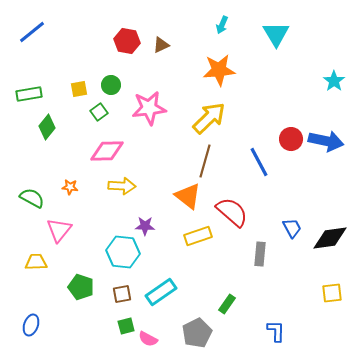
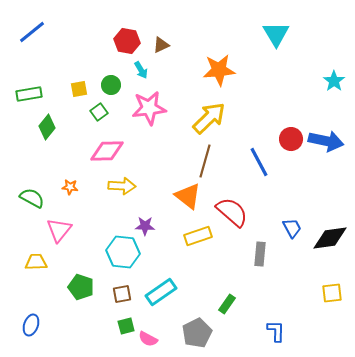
cyan arrow at (222, 25): moved 81 px left, 45 px down; rotated 54 degrees counterclockwise
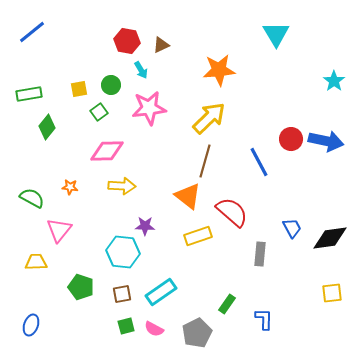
blue L-shape at (276, 331): moved 12 px left, 12 px up
pink semicircle at (148, 339): moved 6 px right, 10 px up
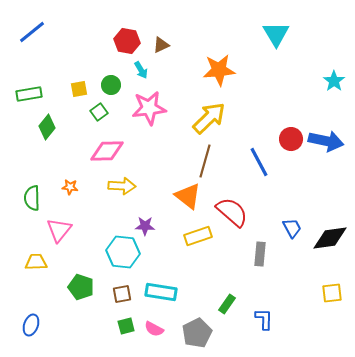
green semicircle at (32, 198): rotated 120 degrees counterclockwise
cyan rectangle at (161, 292): rotated 44 degrees clockwise
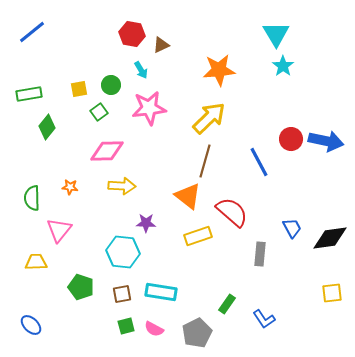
red hexagon at (127, 41): moved 5 px right, 7 px up
cyan star at (334, 81): moved 51 px left, 15 px up
purple star at (145, 226): moved 1 px right, 3 px up
blue L-shape at (264, 319): rotated 145 degrees clockwise
blue ellipse at (31, 325): rotated 65 degrees counterclockwise
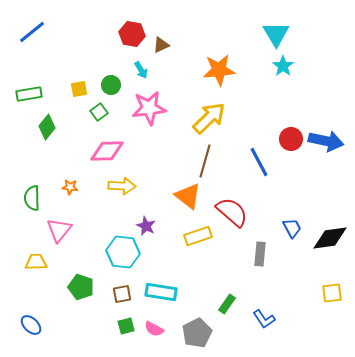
purple star at (146, 223): moved 3 px down; rotated 24 degrees clockwise
